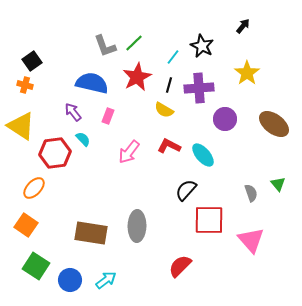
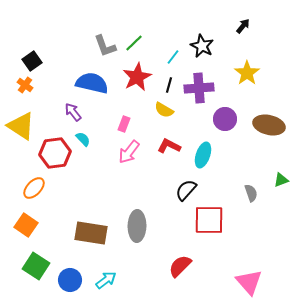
orange cross: rotated 21 degrees clockwise
pink rectangle: moved 16 px right, 8 px down
brown ellipse: moved 5 px left, 1 px down; rotated 24 degrees counterclockwise
cyan ellipse: rotated 60 degrees clockwise
green triangle: moved 3 px right, 4 px up; rotated 49 degrees clockwise
pink triangle: moved 2 px left, 42 px down
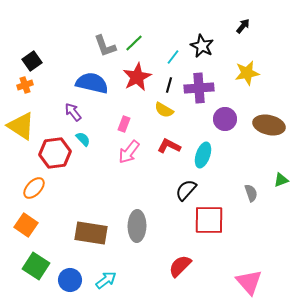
yellow star: rotated 25 degrees clockwise
orange cross: rotated 35 degrees clockwise
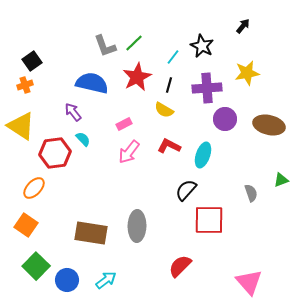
purple cross: moved 8 px right
pink rectangle: rotated 42 degrees clockwise
green square: rotated 12 degrees clockwise
blue circle: moved 3 px left
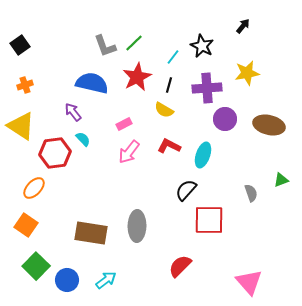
black square: moved 12 px left, 16 px up
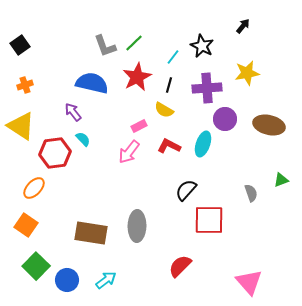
pink rectangle: moved 15 px right, 2 px down
cyan ellipse: moved 11 px up
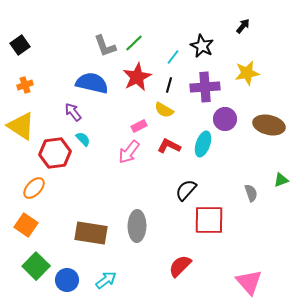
purple cross: moved 2 px left, 1 px up
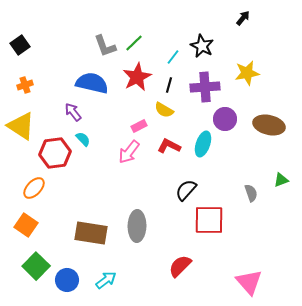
black arrow: moved 8 px up
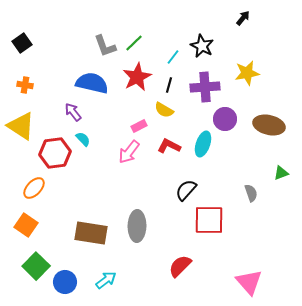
black square: moved 2 px right, 2 px up
orange cross: rotated 28 degrees clockwise
green triangle: moved 7 px up
blue circle: moved 2 px left, 2 px down
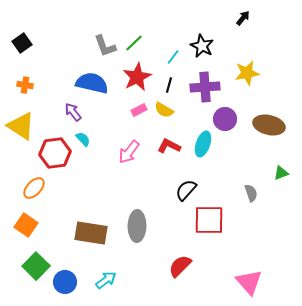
pink rectangle: moved 16 px up
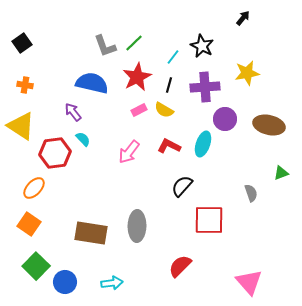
black semicircle: moved 4 px left, 4 px up
orange square: moved 3 px right, 1 px up
cyan arrow: moved 6 px right, 3 px down; rotated 30 degrees clockwise
